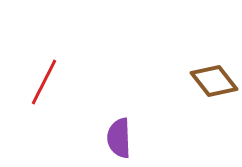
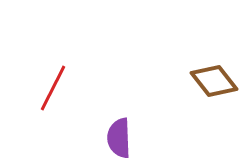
red line: moved 9 px right, 6 px down
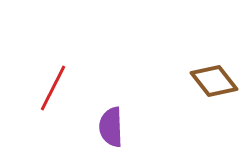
purple semicircle: moved 8 px left, 11 px up
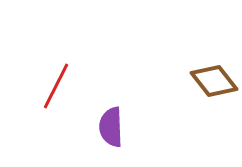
red line: moved 3 px right, 2 px up
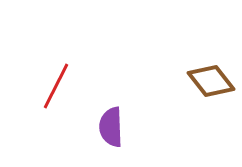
brown diamond: moved 3 px left
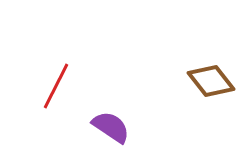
purple semicircle: rotated 126 degrees clockwise
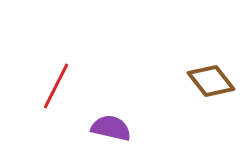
purple semicircle: moved 1 px down; rotated 21 degrees counterclockwise
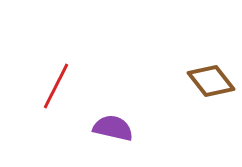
purple semicircle: moved 2 px right
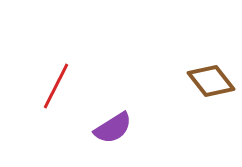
purple semicircle: rotated 135 degrees clockwise
